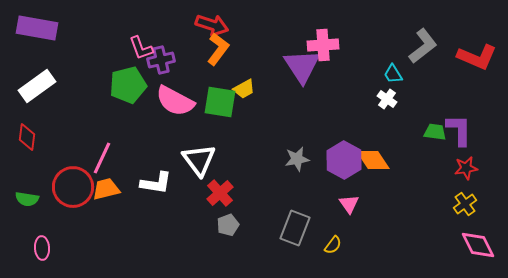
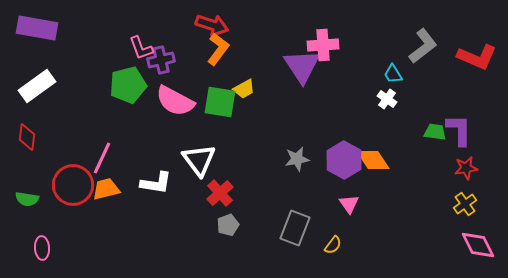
red circle: moved 2 px up
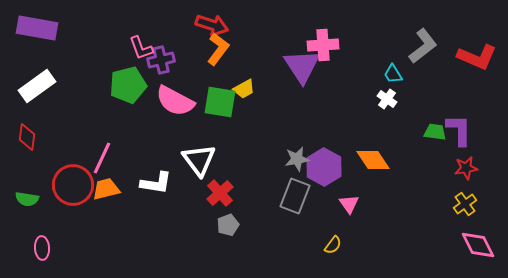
purple hexagon: moved 20 px left, 7 px down
gray rectangle: moved 32 px up
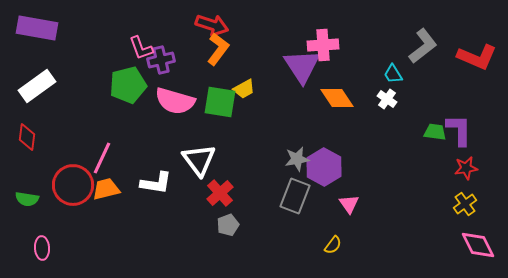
pink semicircle: rotated 12 degrees counterclockwise
orange diamond: moved 36 px left, 62 px up
